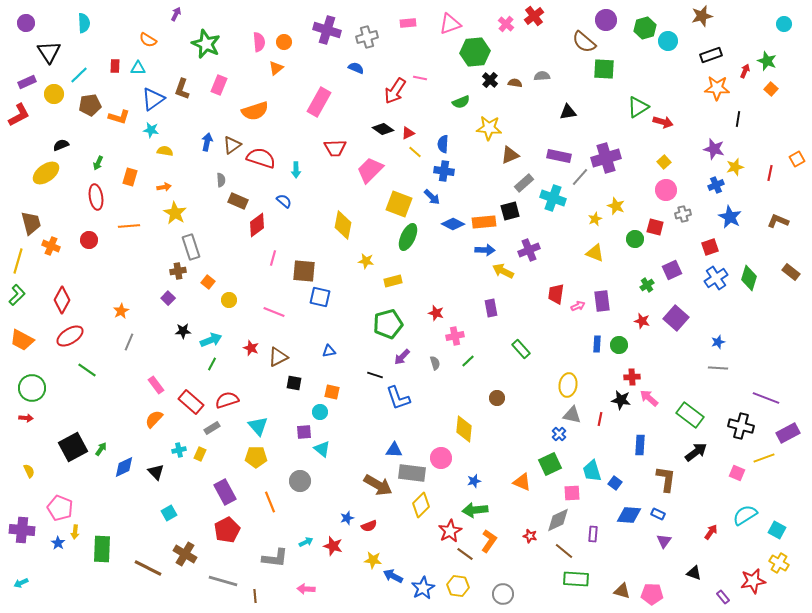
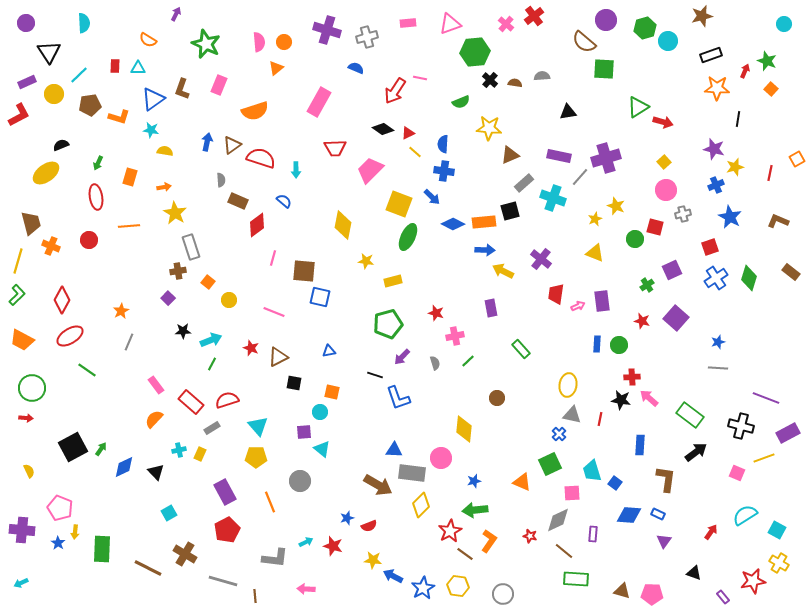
purple cross at (529, 250): moved 12 px right, 9 px down; rotated 30 degrees counterclockwise
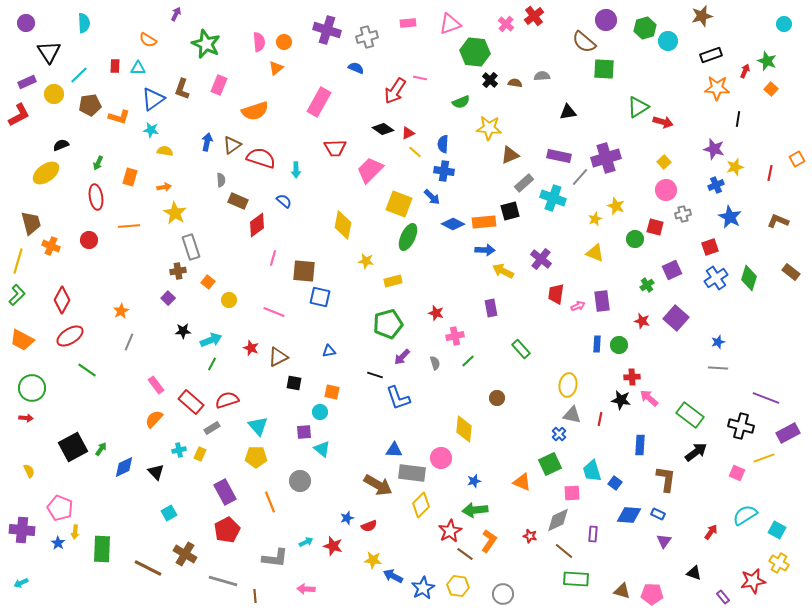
green hexagon at (475, 52): rotated 12 degrees clockwise
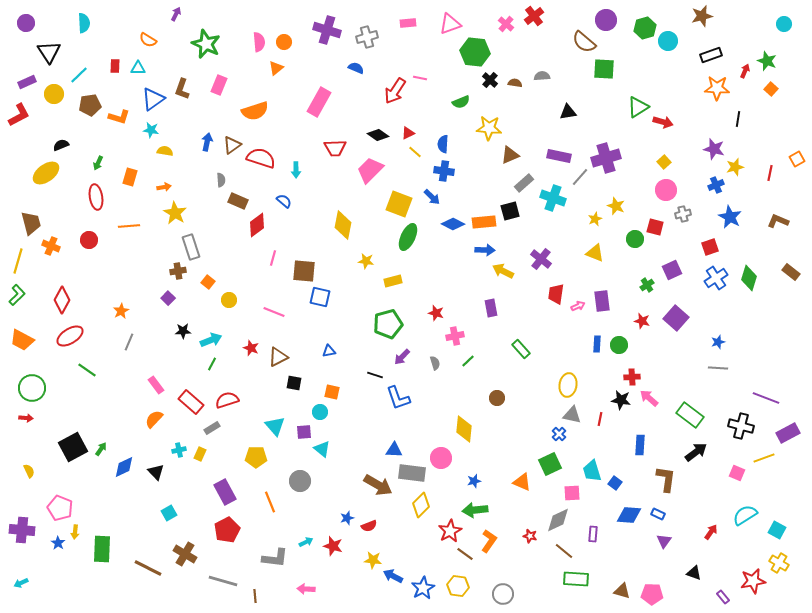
black diamond at (383, 129): moved 5 px left, 6 px down
cyan triangle at (258, 426): moved 17 px right
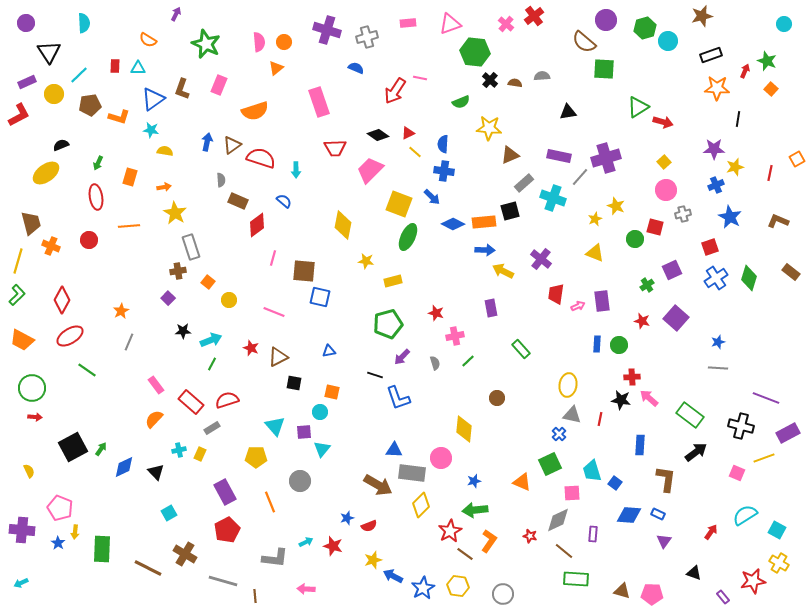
pink rectangle at (319, 102): rotated 48 degrees counterclockwise
purple star at (714, 149): rotated 15 degrees counterclockwise
red arrow at (26, 418): moved 9 px right, 1 px up
cyan triangle at (322, 449): rotated 30 degrees clockwise
yellow star at (373, 560): rotated 24 degrees counterclockwise
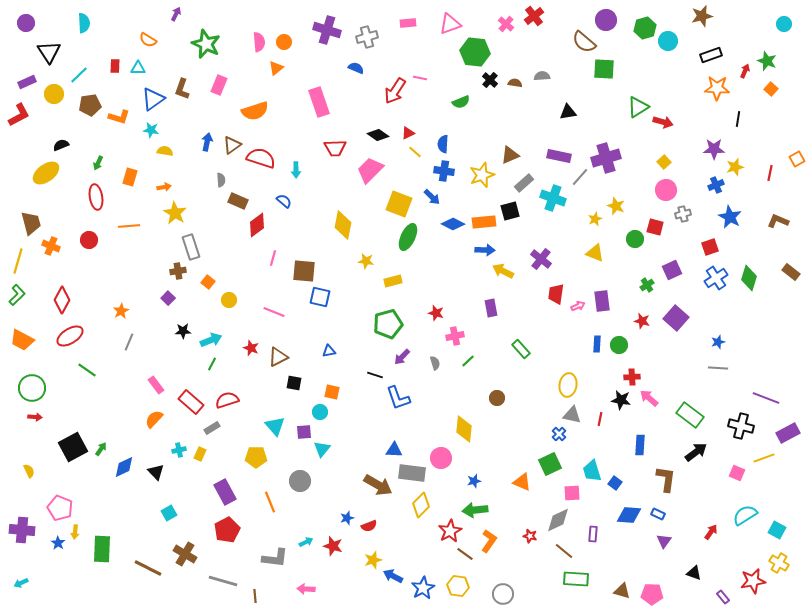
yellow star at (489, 128): moved 7 px left, 47 px down; rotated 25 degrees counterclockwise
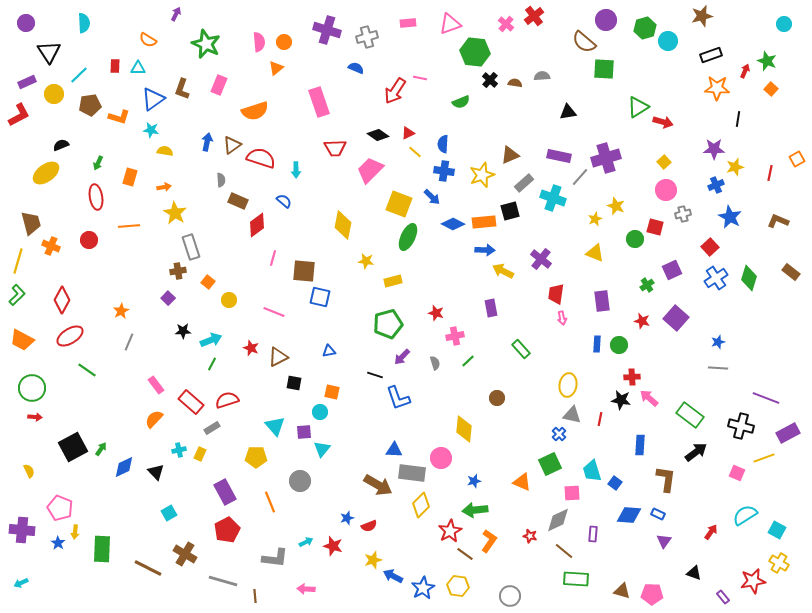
red square at (710, 247): rotated 24 degrees counterclockwise
pink arrow at (578, 306): moved 16 px left, 12 px down; rotated 104 degrees clockwise
gray circle at (503, 594): moved 7 px right, 2 px down
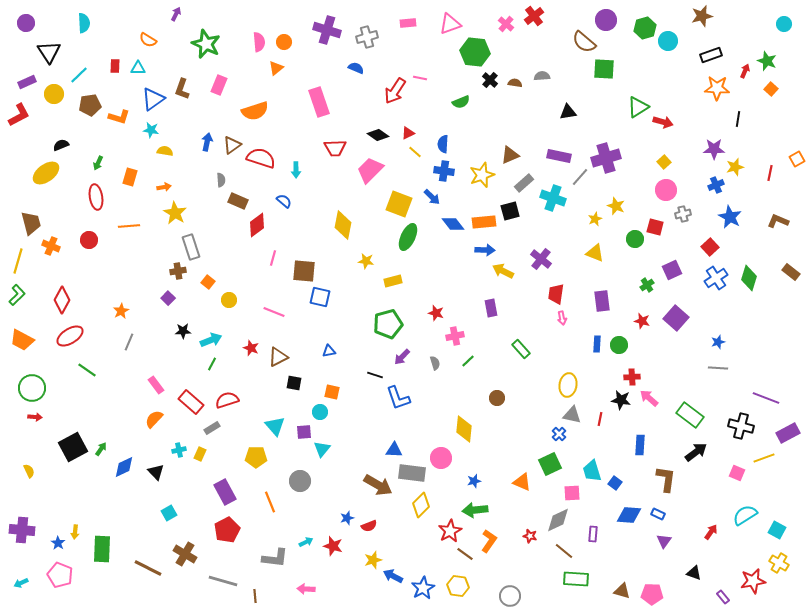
blue diamond at (453, 224): rotated 25 degrees clockwise
pink pentagon at (60, 508): moved 67 px down
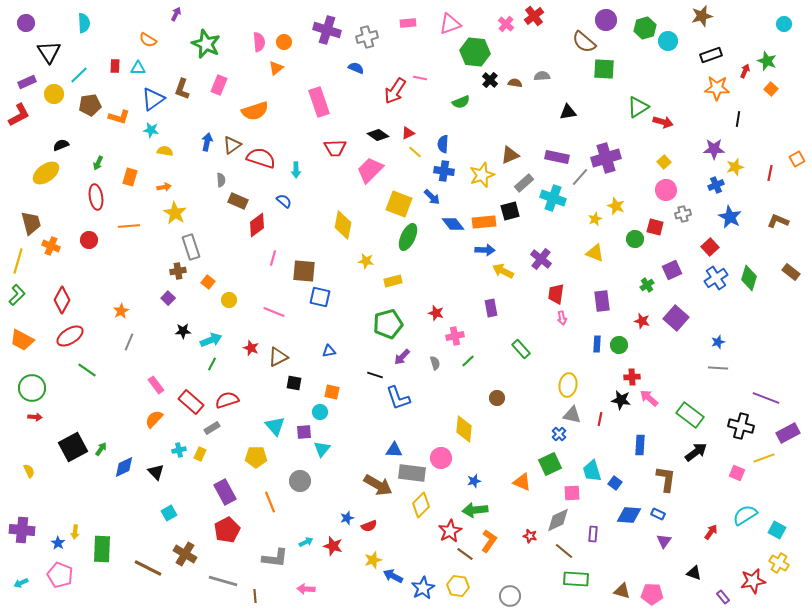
purple rectangle at (559, 156): moved 2 px left, 1 px down
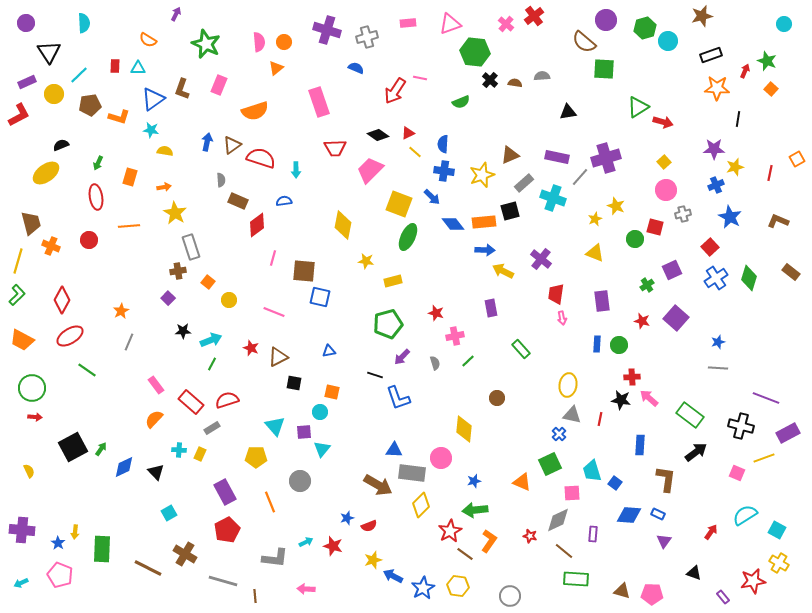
blue semicircle at (284, 201): rotated 49 degrees counterclockwise
cyan cross at (179, 450): rotated 16 degrees clockwise
